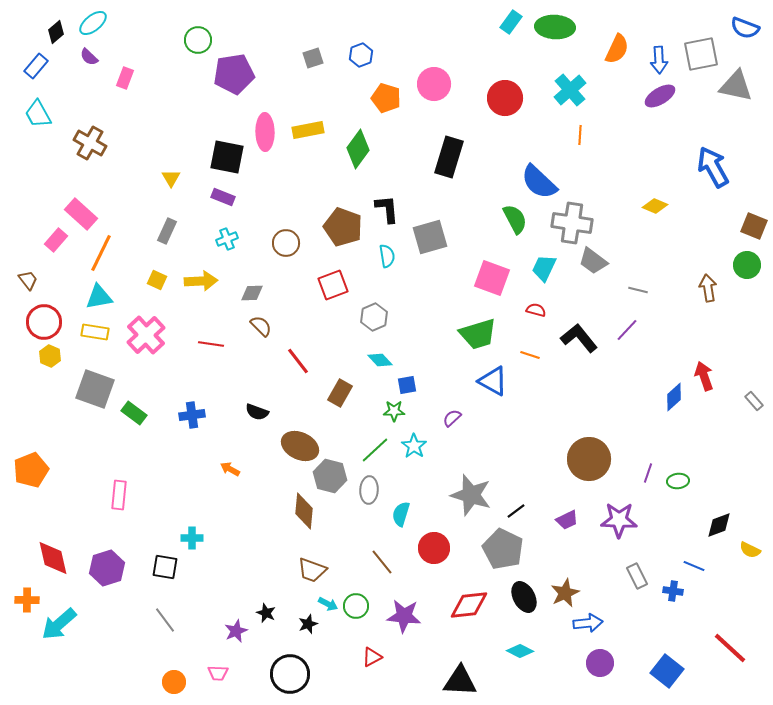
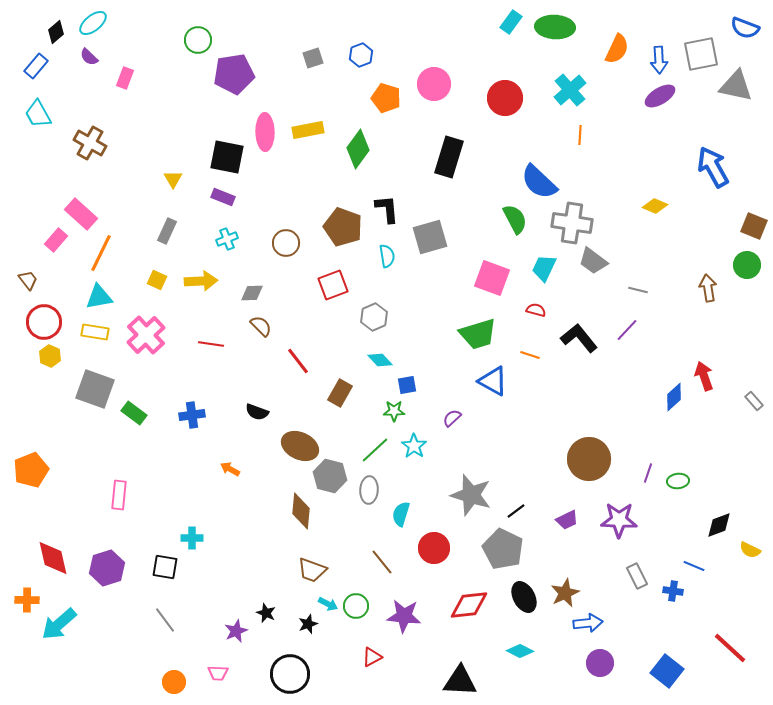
yellow triangle at (171, 178): moved 2 px right, 1 px down
brown diamond at (304, 511): moved 3 px left
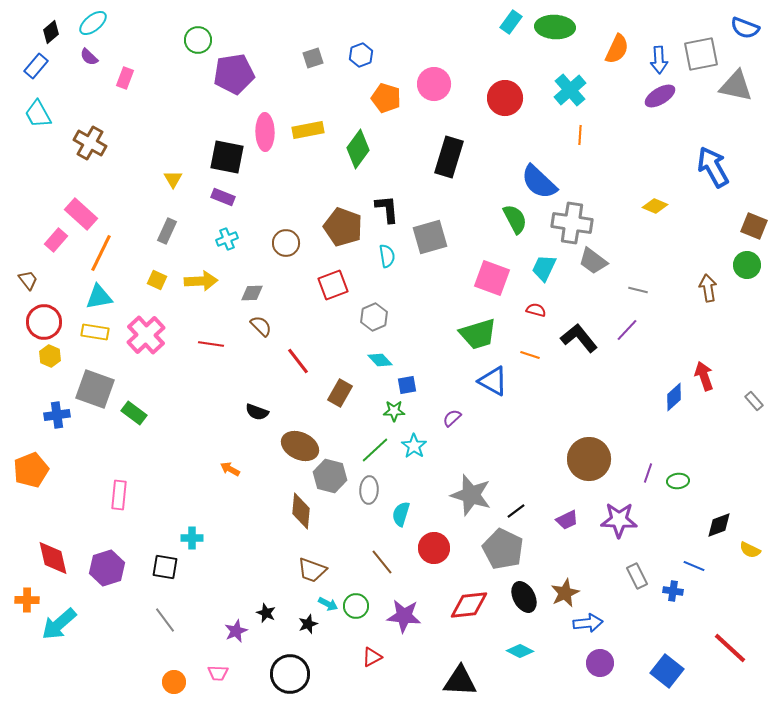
black diamond at (56, 32): moved 5 px left
blue cross at (192, 415): moved 135 px left
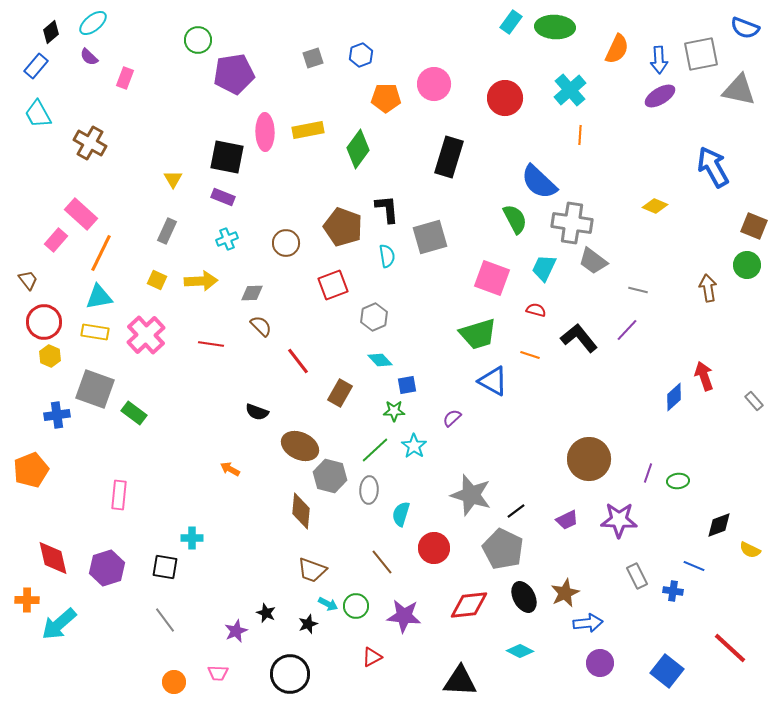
gray triangle at (736, 86): moved 3 px right, 4 px down
orange pentagon at (386, 98): rotated 16 degrees counterclockwise
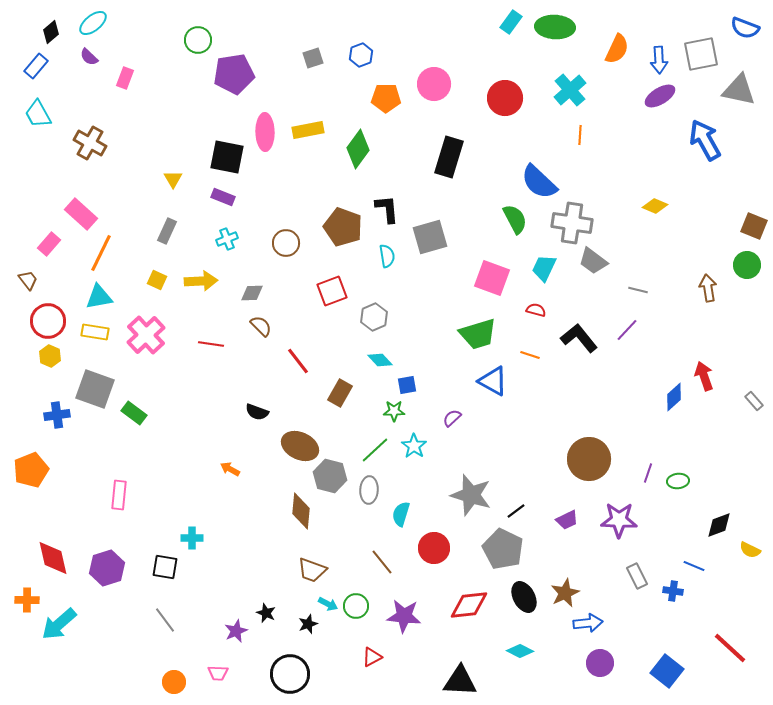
blue arrow at (713, 167): moved 8 px left, 27 px up
pink rectangle at (56, 240): moved 7 px left, 4 px down
red square at (333, 285): moved 1 px left, 6 px down
red circle at (44, 322): moved 4 px right, 1 px up
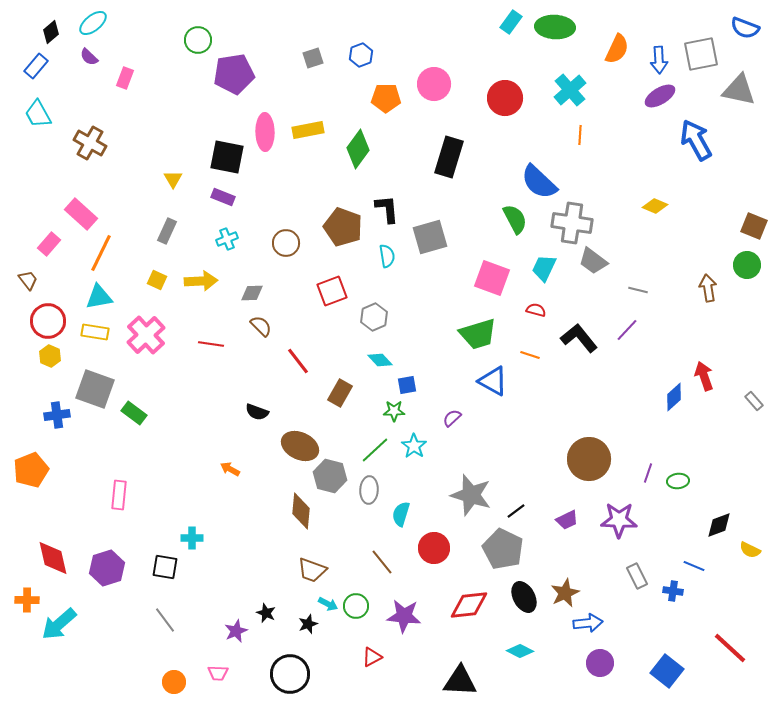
blue arrow at (705, 140): moved 9 px left
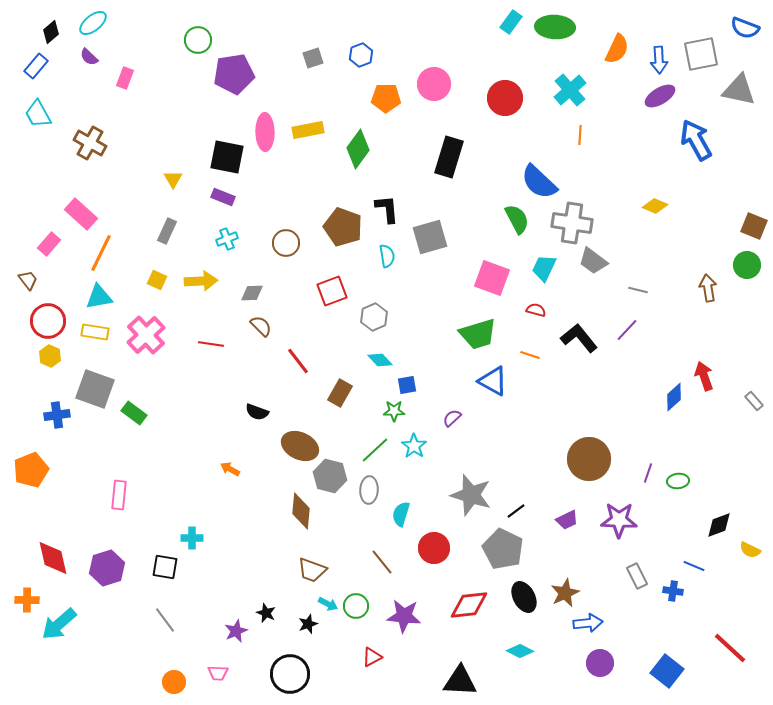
green semicircle at (515, 219): moved 2 px right
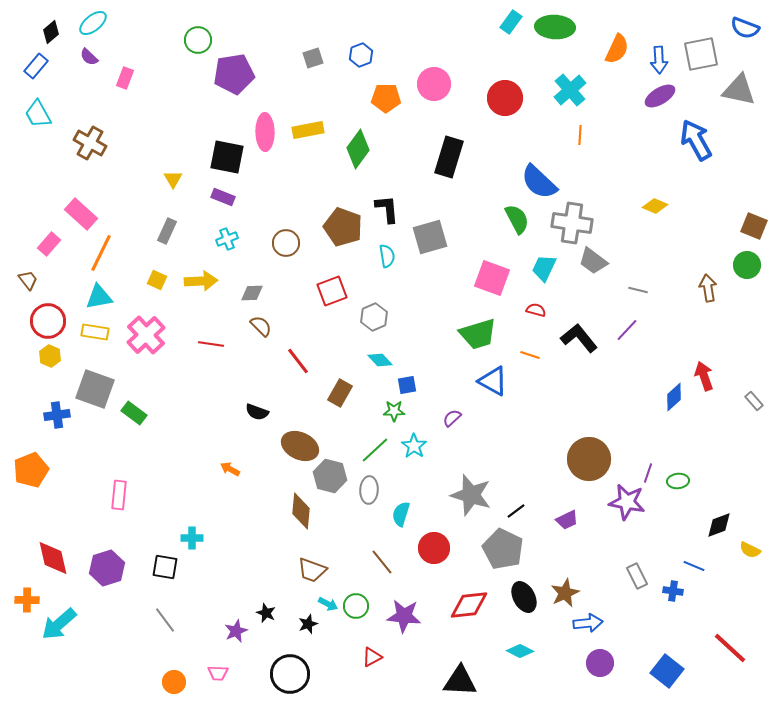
purple star at (619, 520): moved 8 px right, 18 px up; rotated 9 degrees clockwise
